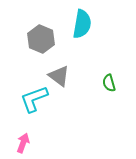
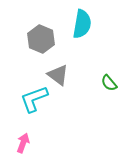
gray triangle: moved 1 px left, 1 px up
green semicircle: rotated 24 degrees counterclockwise
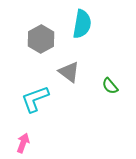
gray hexagon: rotated 8 degrees clockwise
gray triangle: moved 11 px right, 3 px up
green semicircle: moved 1 px right, 3 px down
cyan L-shape: moved 1 px right
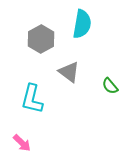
cyan L-shape: moved 3 px left; rotated 56 degrees counterclockwise
pink arrow: moved 1 px left; rotated 114 degrees clockwise
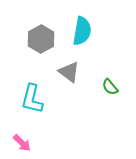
cyan semicircle: moved 7 px down
green semicircle: moved 1 px down
